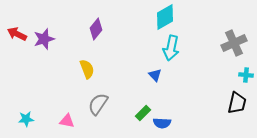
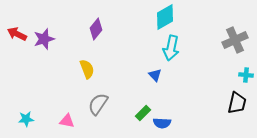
gray cross: moved 1 px right, 3 px up
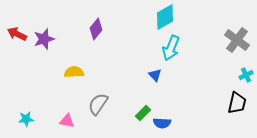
gray cross: moved 2 px right; rotated 30 degrees counterclockwise
cyan arrow: rotated 10 degrees clockwise
yellow semicircle: moved 13 px left, 3 px down; rotated 72 degrees counterclockwise
cyan cross: rotated 32 degrees counterclockwise
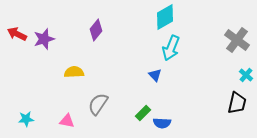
purple diamond: moved 1 px down
cyan cross: rotated 24 degrees counterclockwise
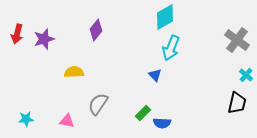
red arrow: rotated 102 degrees counterclockwise
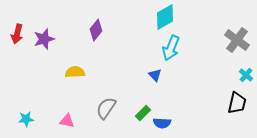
yellow semicircle: moved 1 px right
gray semicircle: moved 8 px right, 4 px down
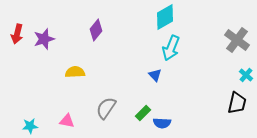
cyan star: moved 4 px right, 7 px down
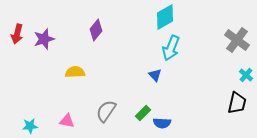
gray semicircle: moved 3 px down
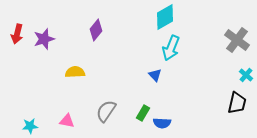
green rectangle: rotated 14 degrees counterclockwise
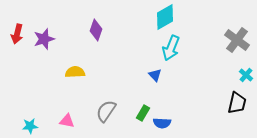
purple diamond: rotated 20 degrees counterclockwise
